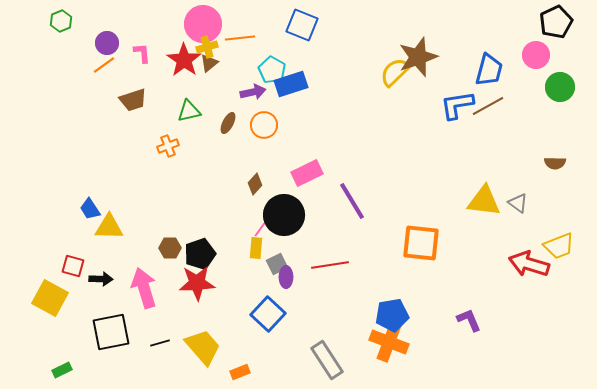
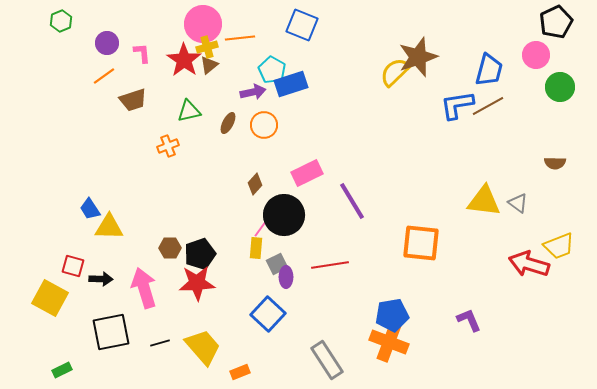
brown triangle at (209, 63): moved 2 px down
orange line at (104, 65): moved 11 px down
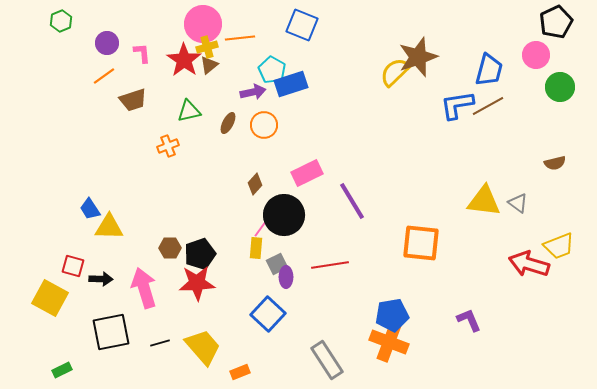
brown semicircle at (555, 163): rotated 15 degrees counterclockwise
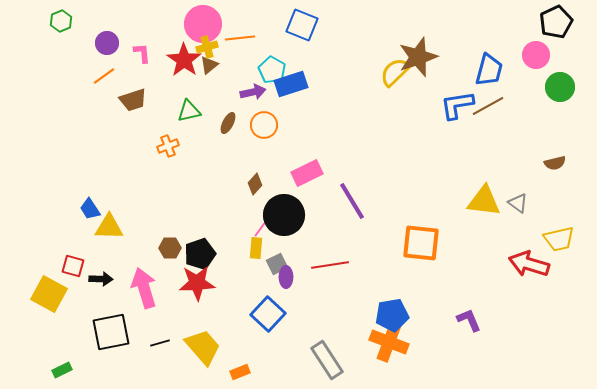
yellow trapezoid at (559, 246): moved 7 px up; rotated 8 degrees clockwise
yellow square at (50, 298): moved 1 px left, 4 px up
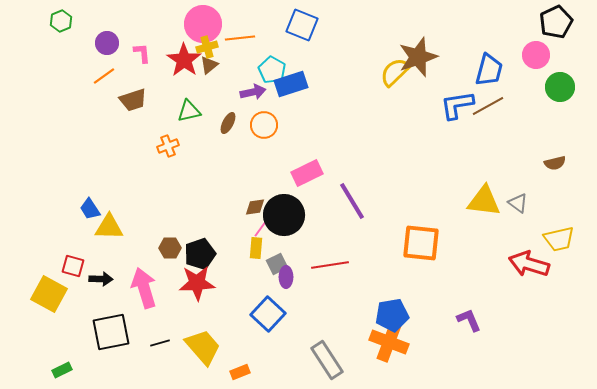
brown diamond at (255, 184): moved 23 px down; rotated 40 degrees clockwise
